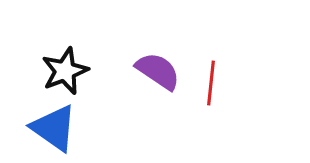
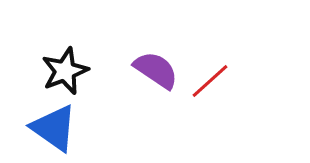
purple semicircle: moved 2 px left, 1 px up
red line: moved 1 px left, 2 px up; rotated 42 degrees clockwise
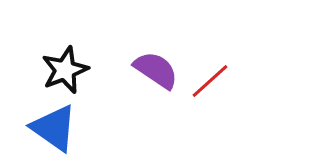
black star: moved 1 px up
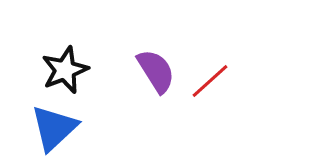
purple semicircle: moved 1 px down; rotated 24 degrees clockwise
blue triangle: rotated 42 degrees clockwise
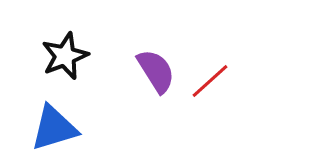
black star: moved 14 px up
blue triangle: rotated 26 degrees clockwise
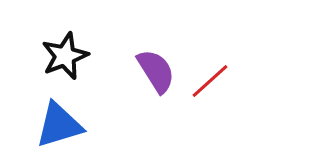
blue triangle: moved 5 px right, 3 px up
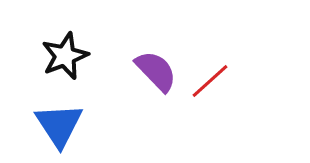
purple semicircle: rotated 12 degrees counterclockwise
blue triangle: rotated 46 degrees counterclockwise
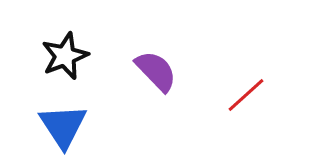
red line: moved 36 px right, 14 px down
blue triangle: moved 4 px right, 1 px down
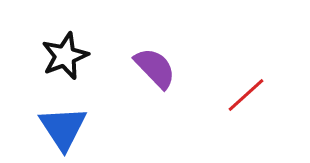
purple semicircle: moved 1 px left, 3 px up
blue triangle: moved 2 px down
